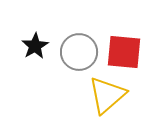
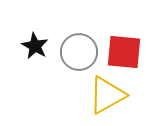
black star: rotated 12 degrees counterclockwise
yellow triangle: rotated 12 degrees clockwise
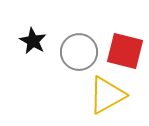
black star: moved 2 px left, 5 px up
red square: moved 1 px right, 1 px up; rotated 9 degrees clockwise
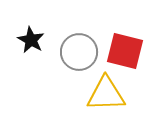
black star: moved 2 px left, 1 px up
yellow triangle: moved 1 px left, 1 px up; rotated 27 degrees clockwise
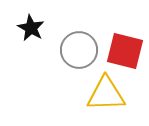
black star: moved 12 px up
gray circle: moved 2 px up
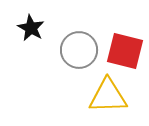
yellow triangle: moved 2 px right, 2 px down
